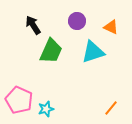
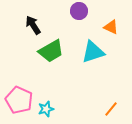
purple circle: moved 2 px right, 10 px up
green trapezoid: rotated 36 degrees clockwise
orange line: moved 1 px down
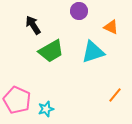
pink pentagon: moved 2 px left
orange line: moved 4 px right, 14 px up
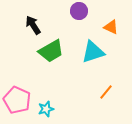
orange line: moved 9 px left, 3 px up
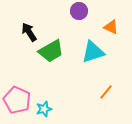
black arrow: moved 4 px left, 7 px down
cyan star: moved 2 px left
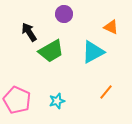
purple circle: moved 15 px left, 3 px down
cyan triangle: rotated 10 degrees counterclockwise
cyan star: moved 13 px right, 8 px up
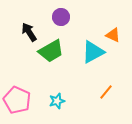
purple circle: moved 3 px left, 3 px down
orange triangle: moved 2 px right, 8 px down
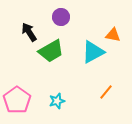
orange triangle: rotated 14 degrees counterclockwise
pink pentagon: rotated 12 degrees clockwise
